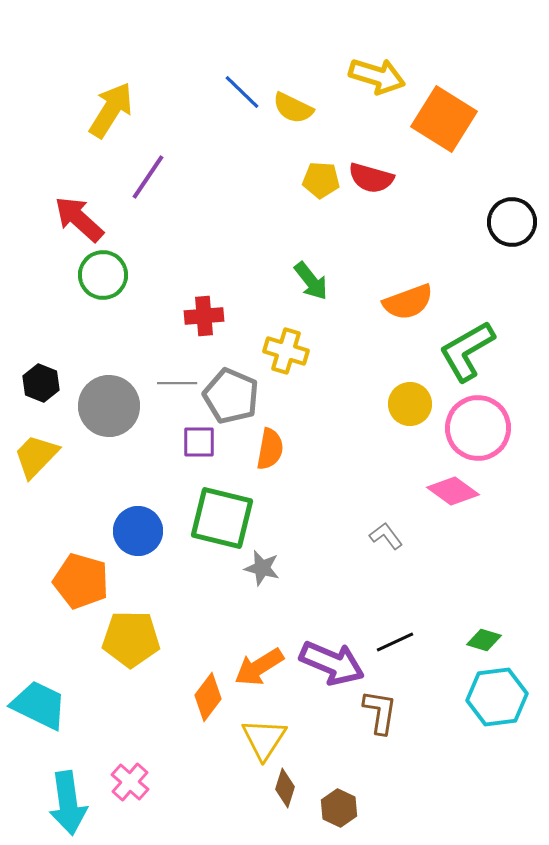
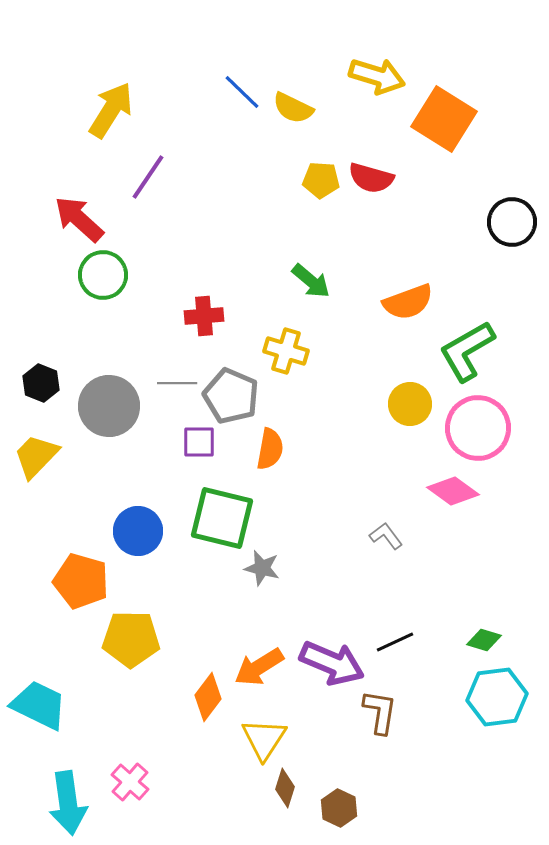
green arrow at (311, 281): rotated 12 degrees counterclockwise
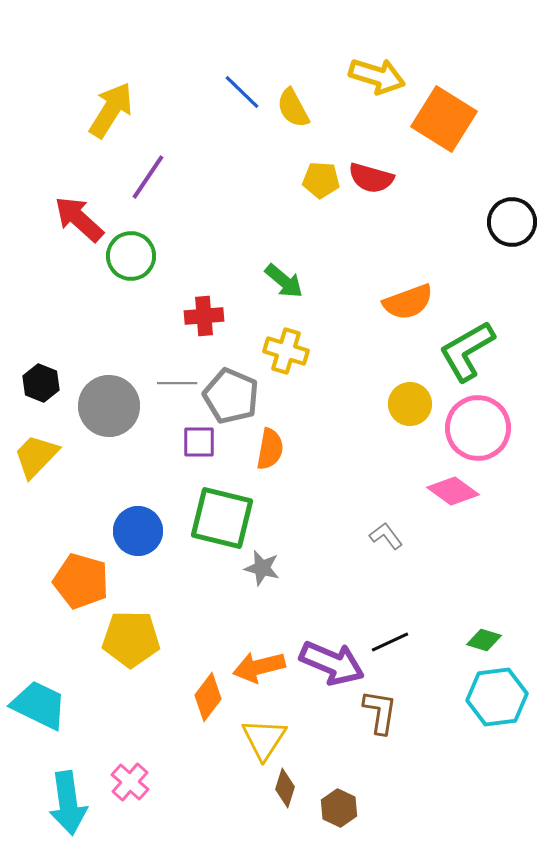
yellow semicircle at (293, 108): rotated 36 degrees clockwise
green circle at (103, 275): moved 28 px right, 19 px up
green arrow at (311, 281): moved 27 px left
black line at (395, 642): moved 5 px left
orange arrow at (259, 667): rotated 18 degrees clockwise
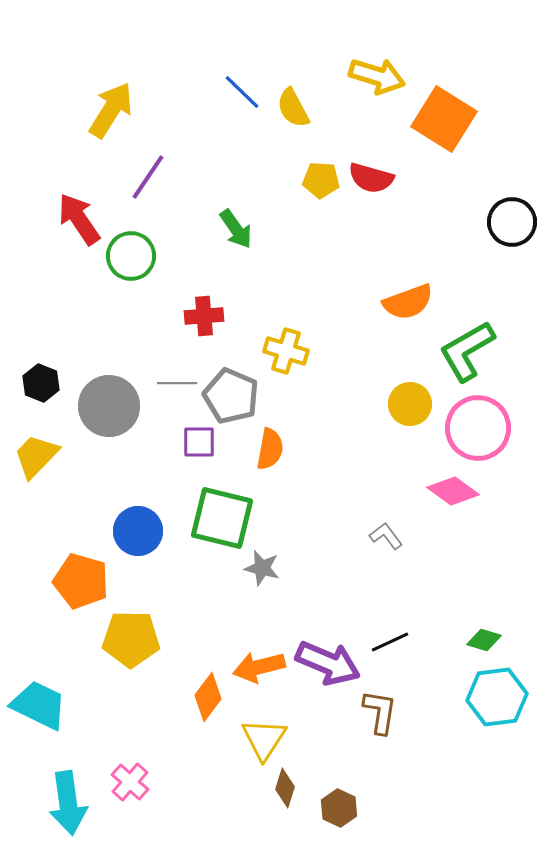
red arrow at (79, 219): rotated 14 degrees clockwise
green arrow at (284, 281): moved 48 px left, 52 px up; rotated 15 degrees clockwise
purple arrow at (332, 663): moved 4 px left
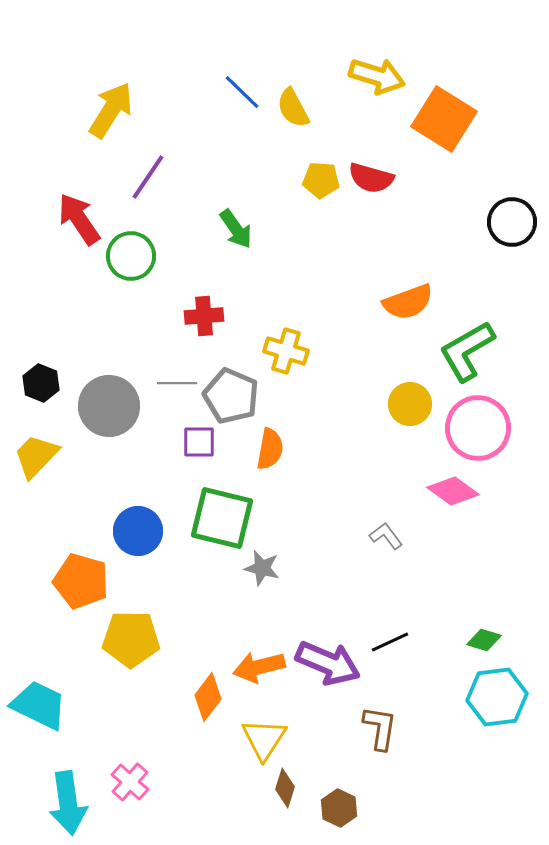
brown L-shape at (380, 712): moved 16 px down
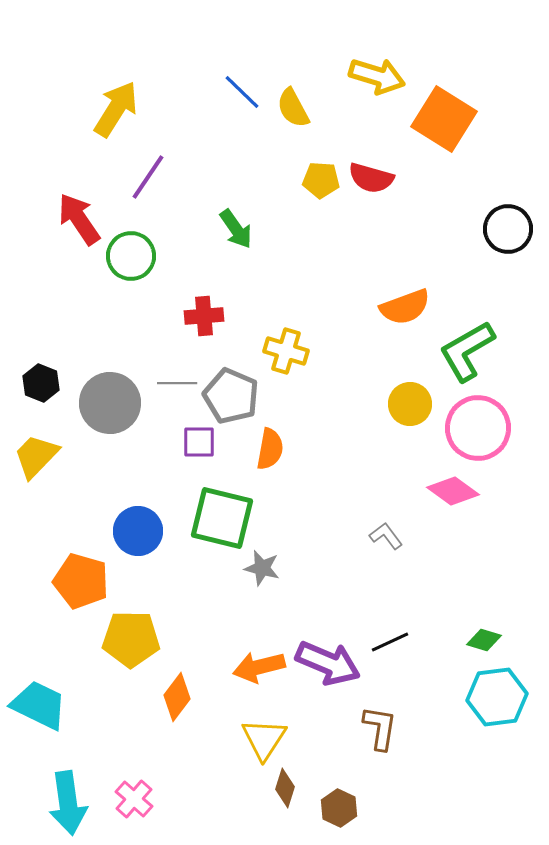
yellow arrow at (111, 110): moved 5 px right, 1 px up
black circle at (512, 222): moved 4 px left, 7 px down
orange semicircle at (408, 302): moved 3 px left, 5 px down
gray circle at (109, 406): moved 1 px right, 3 px up
orange diamond at (208, 697): moved 31 px left
pink cross at (130, 782): moved 4 px right, 17 px down
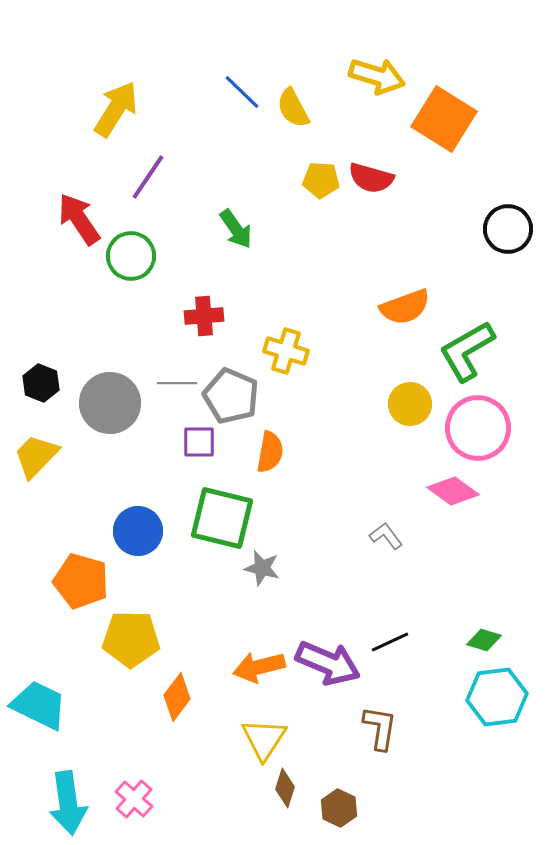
orange semicircle at (270, 449): moved 3 px down
